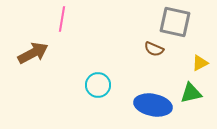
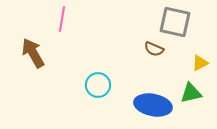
brown arrow: rotated 92 degrees counterclockwise
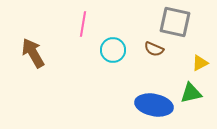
pink line: moved 21 px right, 5 px down
cyan circle: moved 15 px right, 35 px up
blue ellipse: moved 1 px right
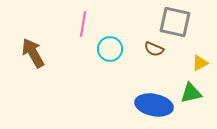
cyan circle: moved 3 px left, 1 px up
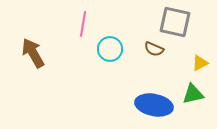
green triangle: moved 2 px right, 1 px down
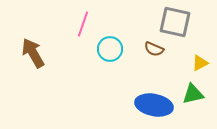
pink line: rotated 10 degrees clockwise
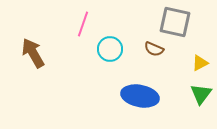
green triangle: moved 8 px right; rotated 40 degrees counterclockwise
blue ellipse: moved 14 px left, 9 px up
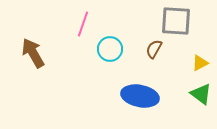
gray square: moved 1 px right, 1 px up; rotated 8 degrees counterclockwise
brown semicircle: rotated 96 degrees clockwise
green triangle: rotated 30 degrees counterclockwise
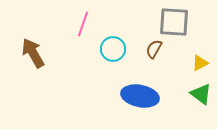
gray square: moved 2 px left, 1 px down
cyan circle: moved 3 px right
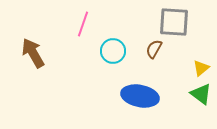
cyan circle: moved 2 px down
yellow triangle: moved 1 px right, 5 px down; rotated 12 degrees counterclockwise
